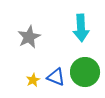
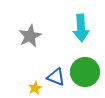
gray star: moved 1 px right, 1 px up
yellow star: moved 2 px right, 8 px down
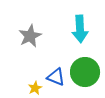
cyan arrow: moved 1 px left, 1 px down
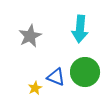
cyan arrow: rotated 8 degrees clockwise
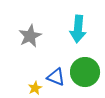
cyan arrow: moved 2 px left
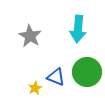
gray star: rotated 15 degrees counterclockwise
green circle: moved 2 px right
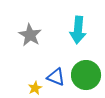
cyan arrow: moved 1 px down
gray star: moved 1 px up
green circle: moved 1 px left, 3 px down
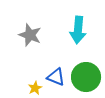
gray star: rotated 10 degrees counterclockwise
green circle: moved 2 px down
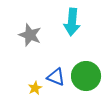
cyan arrow: moved 6 px left, 8 px up
green circle: moved 1 px up
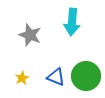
yellow star: moved 13 px left, 10 px up
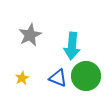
cyan arrow: moved 24 px down
gray star: rotated 25 degrees clockwise
blue triangle: moved 2 px right, 1 px down
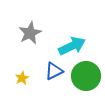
gray star: moved 2 px up
cyan arrow: rotated 120 degrees counterclockwise
blue triangle: moved 4 px left, 7 px up; rotated 48 degrees counterclockwise
